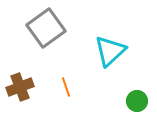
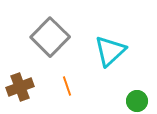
gray square: moved 4 px right, 9 px down; rotated 9 degrees counterclockwise
orange line: moved 1 px right, 1 px up
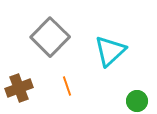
brown cross: moved 1 px left, 1 px down
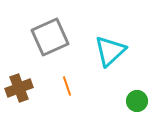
gray square: rotated 21 degrees clockwise
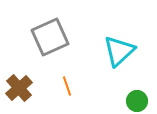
cyan triangle: moved 9 px right
brown cross: rotated 20 degrees counterclockwise
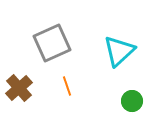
gray square: moved 2 px right, 6 px down
green circle: moved 5 px left
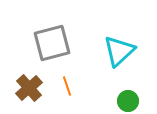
gray square: rotated 9 degrees clockwise
brown cross: moved 10 px right
green circle: moved 4 px left
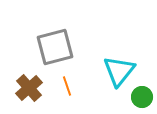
gray square: moved 3 px right, 4 px down
cyan triangle: moved 20 px down; rotated 8 degrees counterclockwise
green circle: moved 14 px right, 4 px up
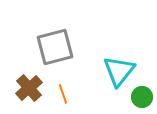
orange line: moved 4 px left, 8 px down
